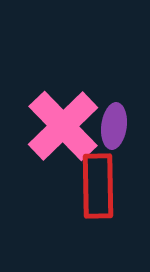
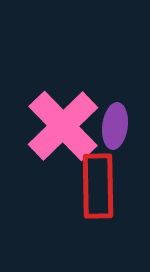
purple ellipse: moved 1 px right
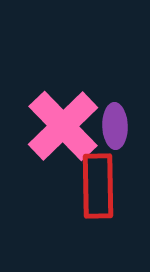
purple ellipse: rotated 9 degrees counterclockwise
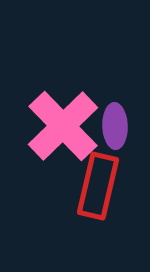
red rectangle: rotated 14 degrees clockwise
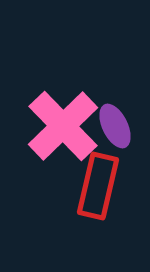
purple ellipse: rotated 24 degrees counterclockwise
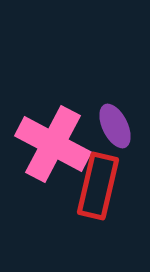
pink cross: moved 10 px left, 18 px down; rotated 18 degrees counterclockwise
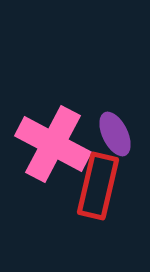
purple ellipse: moved 8 px down
